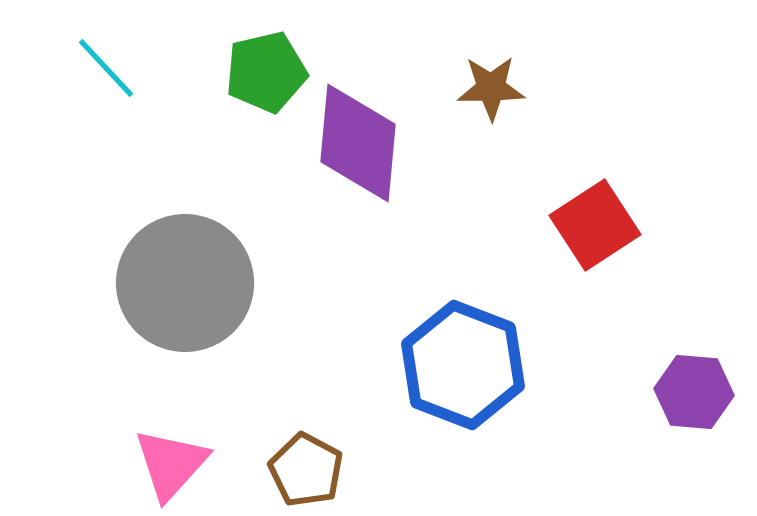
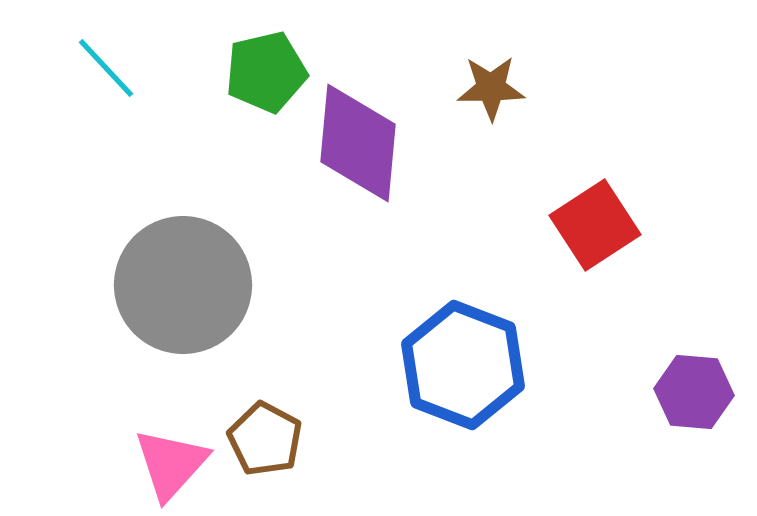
gray circle: moved 2 px left, 2 px down
brown pentagon: moved 41 px left, 31 px up
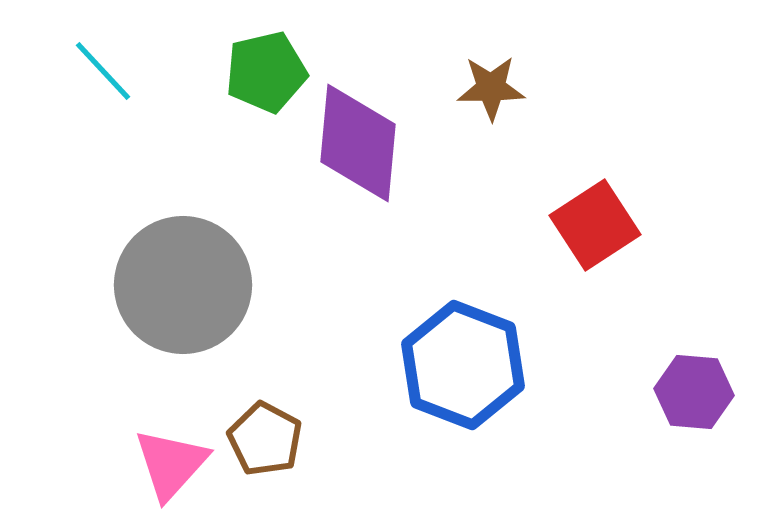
cyan line: moved 3 px left, 3 px down
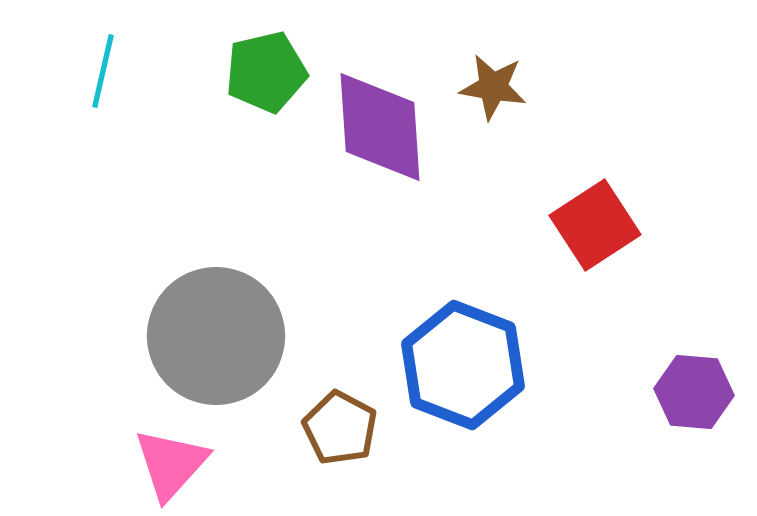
cyan line: rotated 56 degrees clockwise
brown star: moved 2 px right, 1 px up; rotated 10 degrees clockwise
purple diamond: moved 22 px right, 16 px up; rotated 9 degrees counterclockwise
gray circle: moved 33 px right, 51 px down
brown pentagon: moved 75 px right, 11 px up
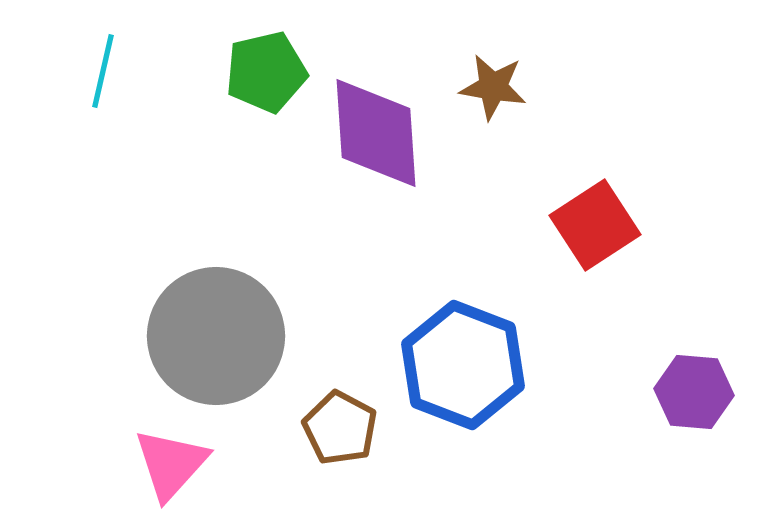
purple diamond: moved 4 px left, 6 px down
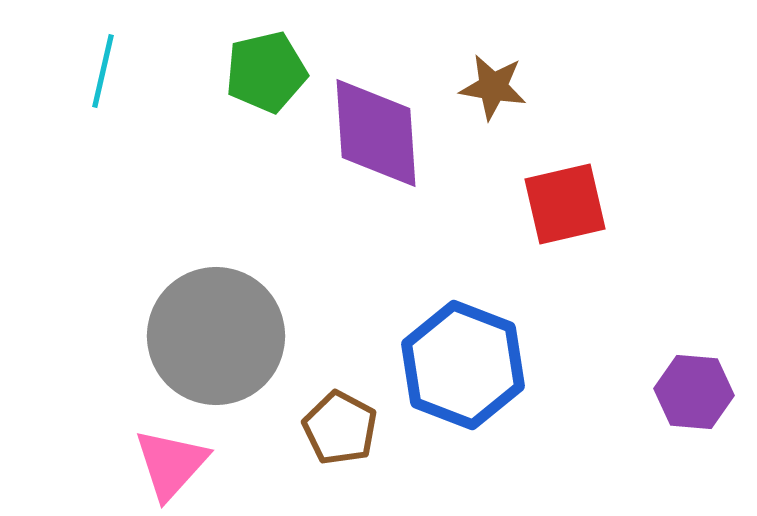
red square: moved 30 px left, 21 px up; rotated 20 degrees clockwise
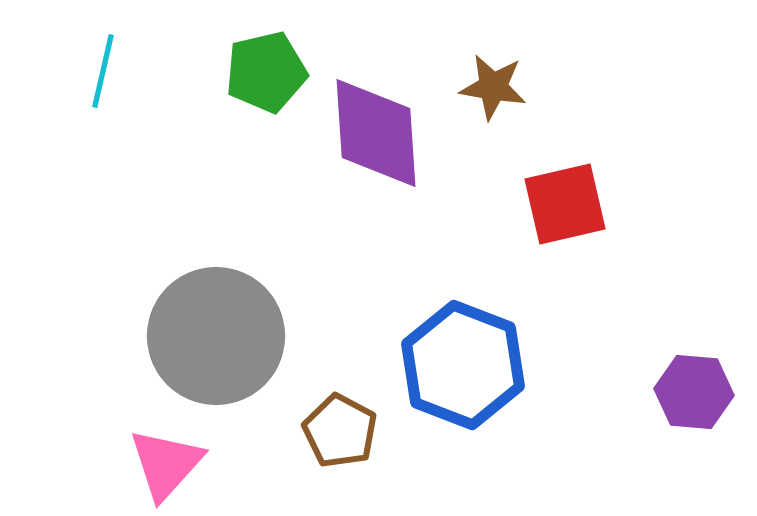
brown pentagon: moved 3 px down
pink triangle: moved 5 px left
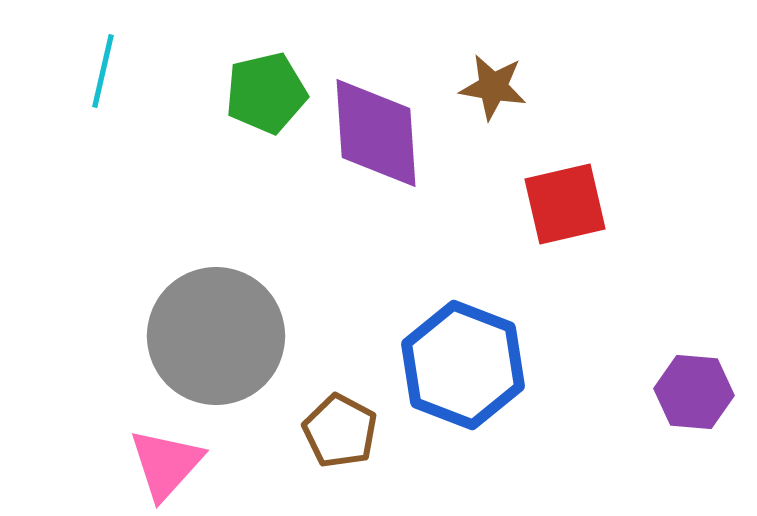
green pentagon: moved 21 px down
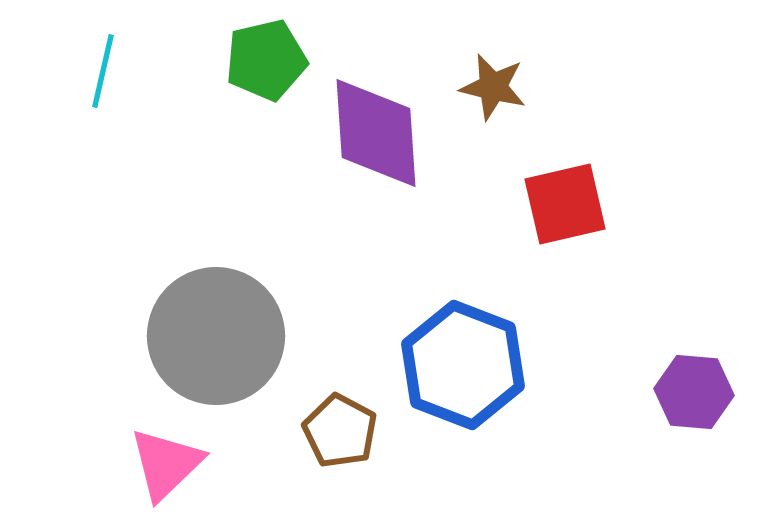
brown star: rotated 4 degrees clockwise
green pentagon: moved 33 px up
pink triangle: rotated 4 degrees clockwise
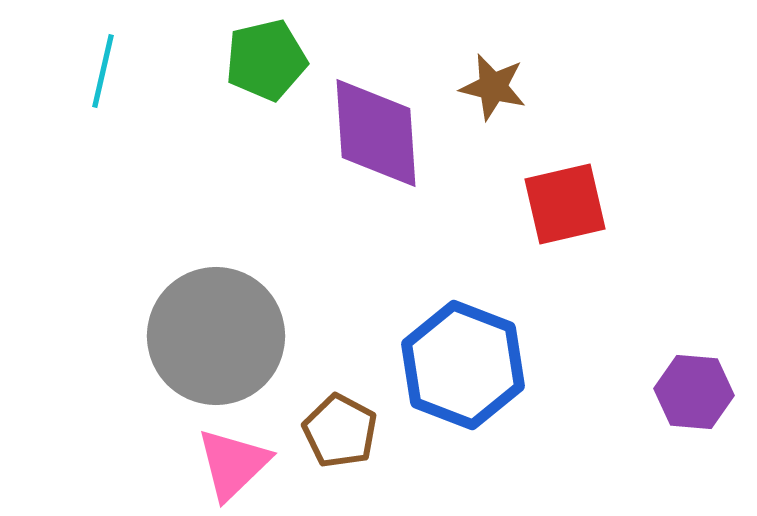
pink triangle: moved 67 px right
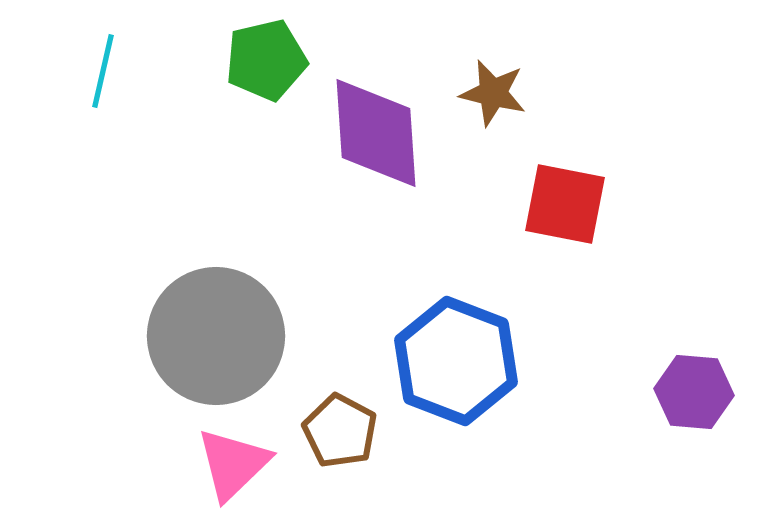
brown star: moved 6 px down
red square: rotated 24 degrees clockwise
blue hexagon: moved 7 px left, 4 px up
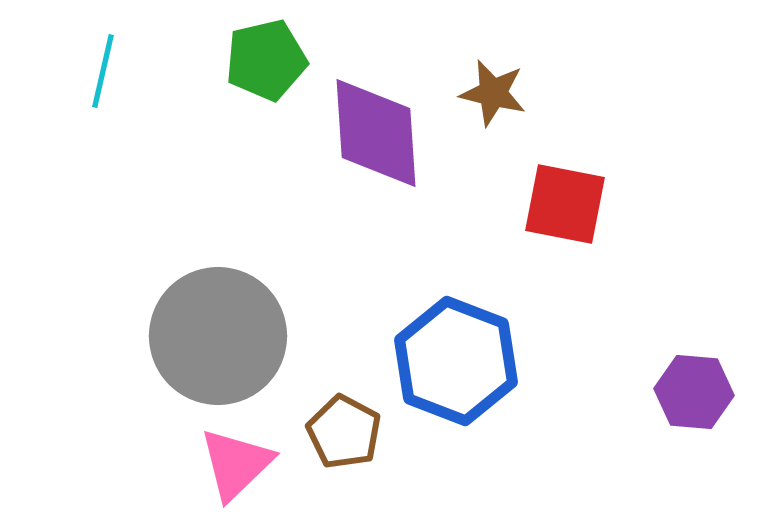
gray circle: moved 2 px right
brown pentagon: moved 4 px right, 1 px down
pink triangle: moved 3 px right
